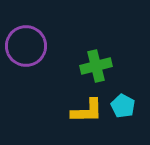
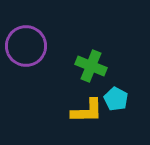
green cross: moved 5 px left; rotated 36 degrees clockwise
cyan pentagon: moved 7 px left, 7 px up
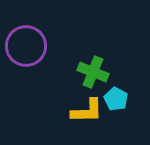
green cross: moved 2 px right, 6 px down
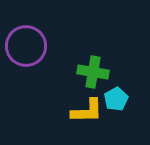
green cross: rotated 12 degrees counterclockwise
cyan pentagon: rotated 15 degrees clockwise
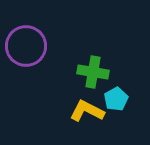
yellow L-shape: rotated 152 degrees counterclockwise
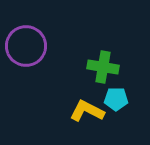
green cross: moved 10 px right, 5 px up
cyan pentagon: rotated 30 degrees clockwise
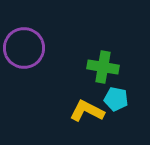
purple circle: moved 2 px left, 2 px down
cyan pentagon: rotated 10 degrees clockwise
